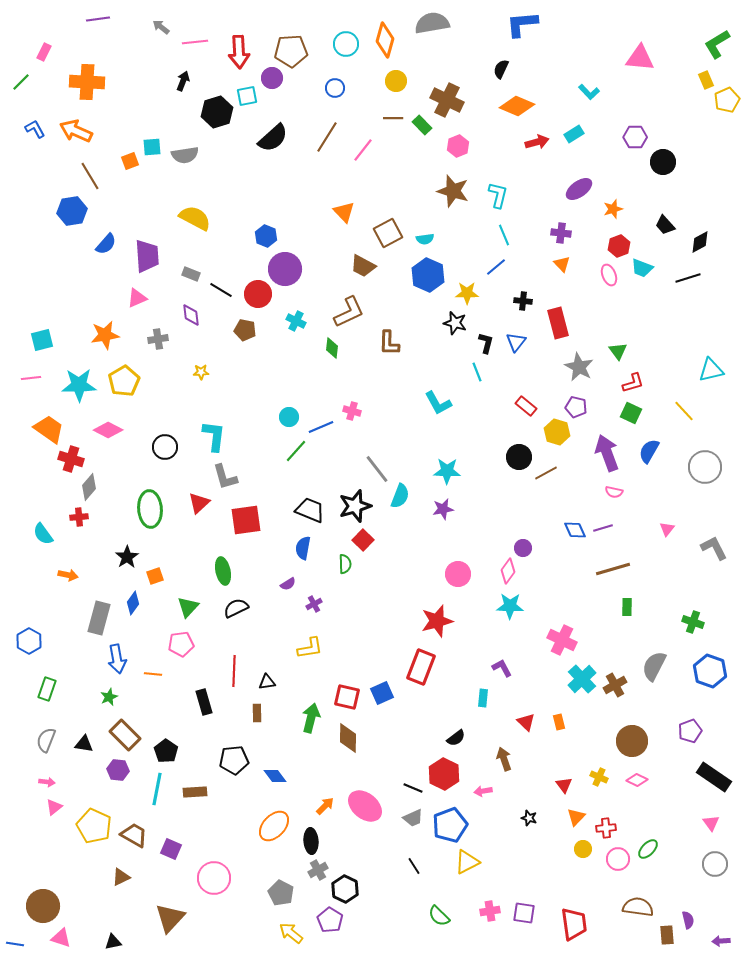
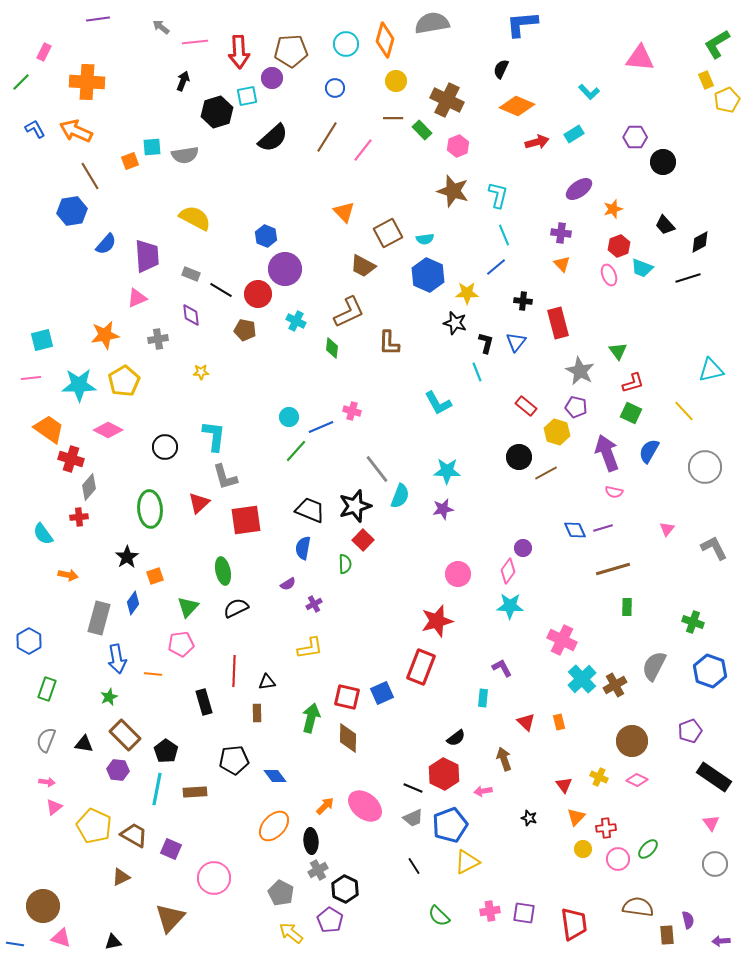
green rectangle at (422, 125): moved 5 px down
gray star at (579, 367): moved 1 px right, 4 px down
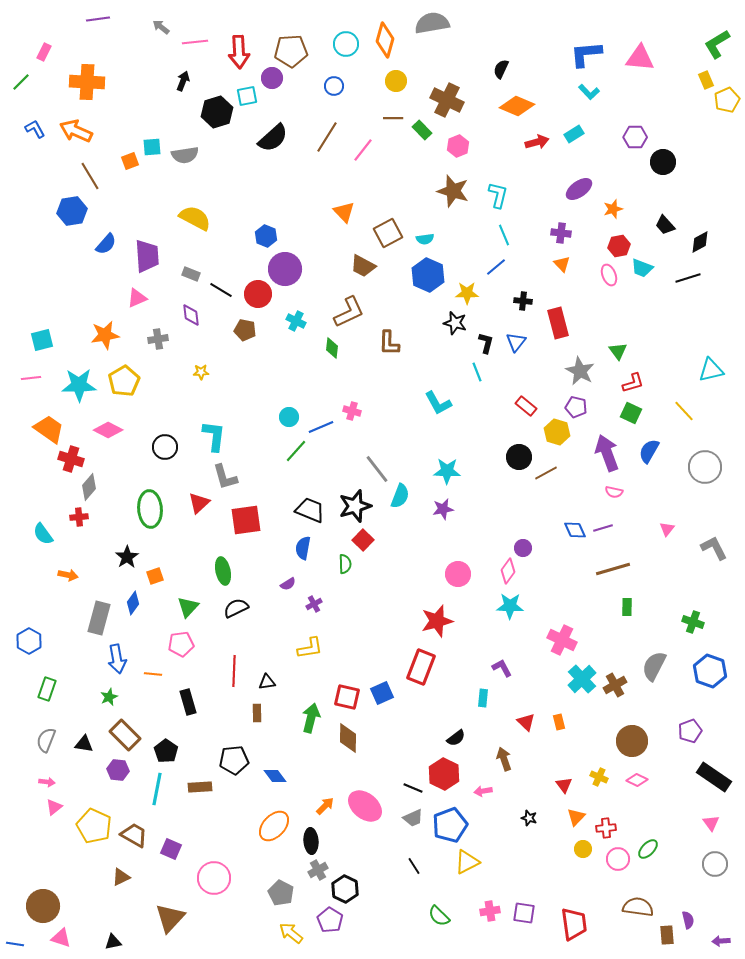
blue L-shape at (522, 24): moved 64 px right, 30 px down
blue circle at (335, 88): moved 1 px left, 2 px up
red hexagon at (619, 246): rotated 10 degrees clockwise
black rectangle at (204, 702): moved 16 px left
brown rectangle at (195, 792): moved 5 px right, 5 px up
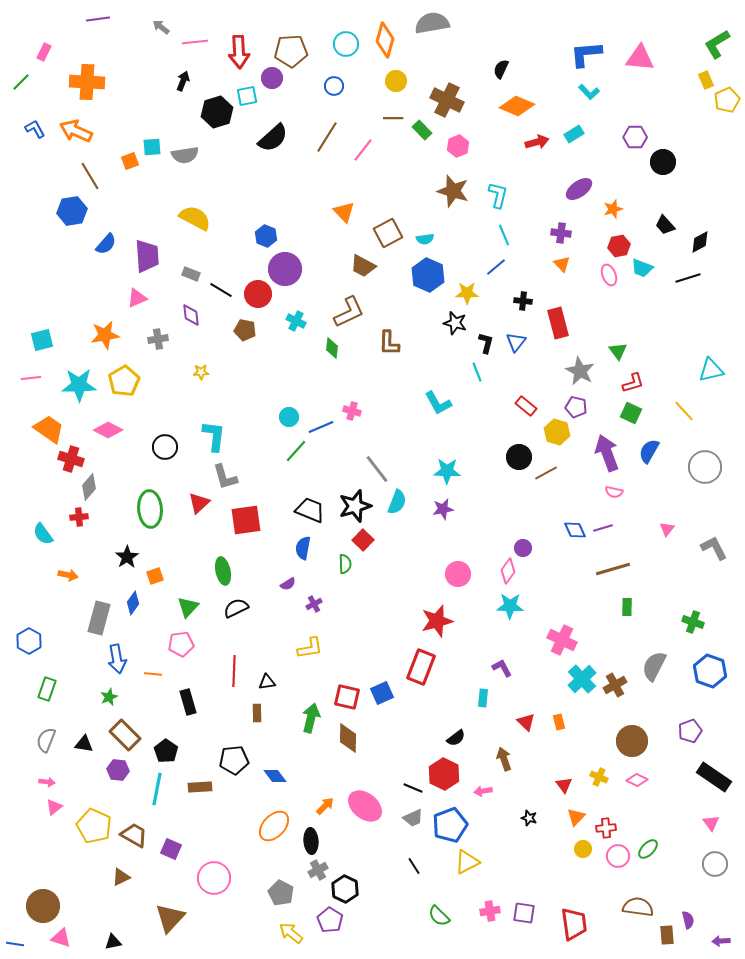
cyan semicircle at (400, 496): moved 3 px left, 6 px down
pink circle at (618, 859): moved 3 px up
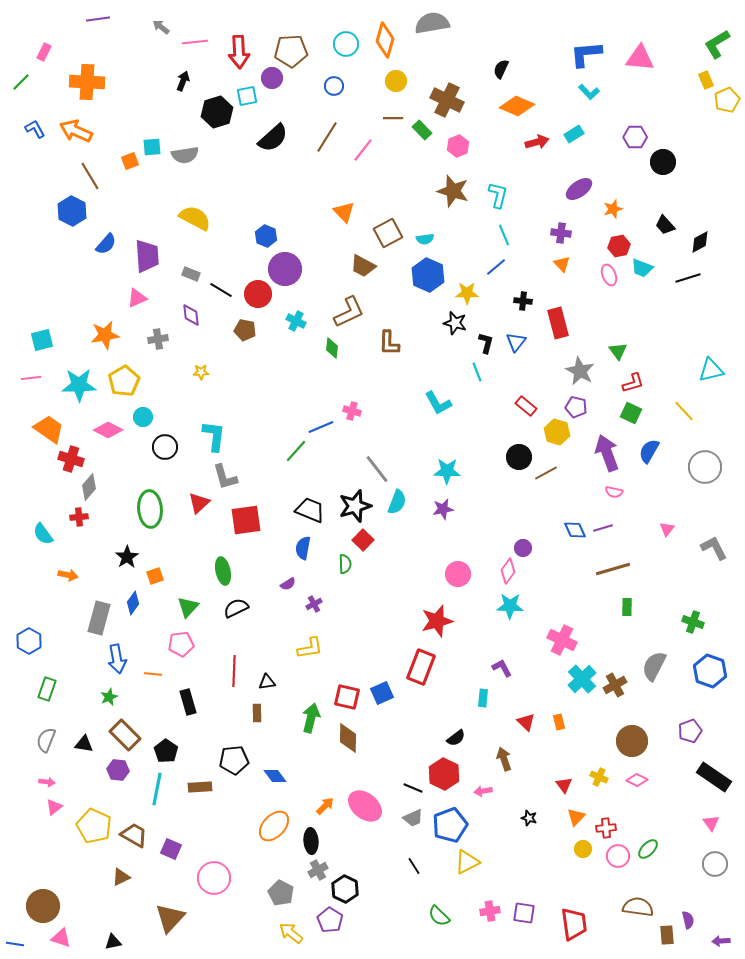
blue hexagon at (72, 211): rotated 24 degrees counterclockwise
cyan circle at (289, 417): moved 146 px left
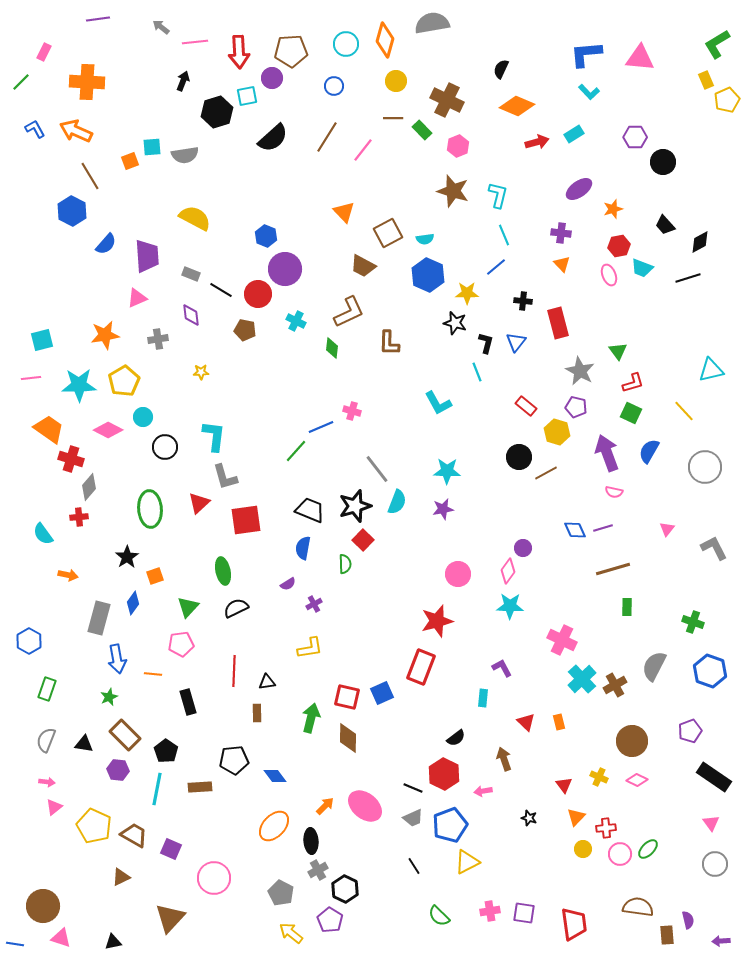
pink circle at (618, 856): moved 2 px right, 2 px up
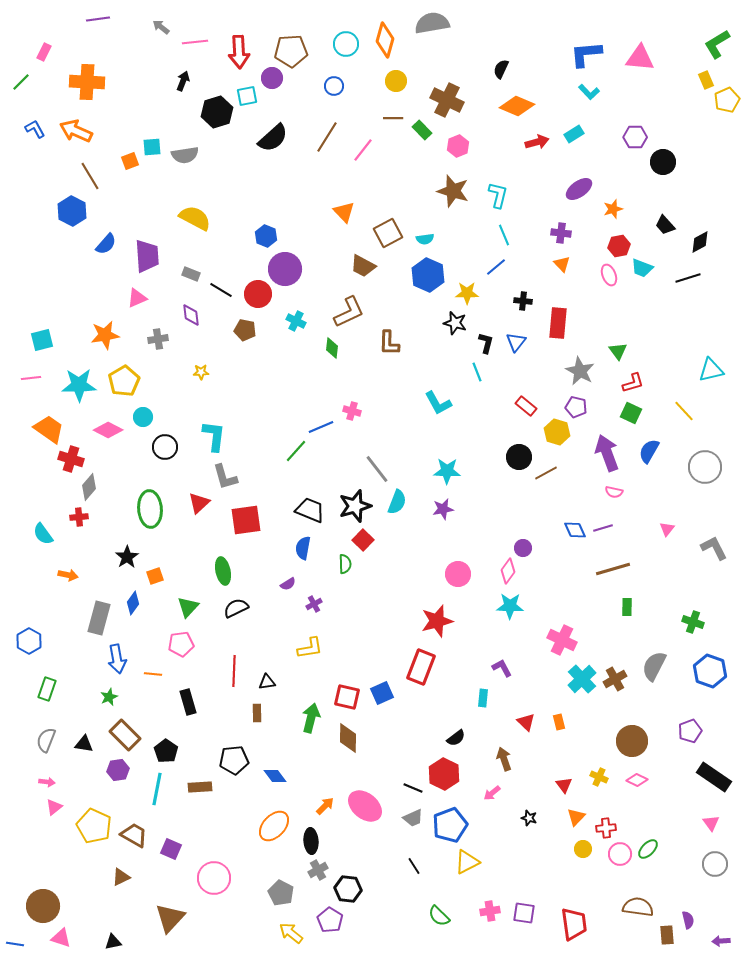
red rectangle at (558, 323): rotated 20 degrees clockwise
brown cross at (615, 685): moved 6 px up
purple hexagon at (118, 770): rotated 15 degrees counterclockwise
pink arrow at (483, 791): moved 9 px right, 2 px down; rotated 30 degrees counterclockwise
black hexagon at (345, 889): moved 3 px right; rotated 20 degrees counterclockwise
